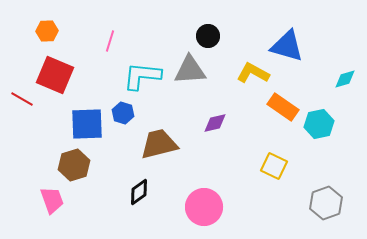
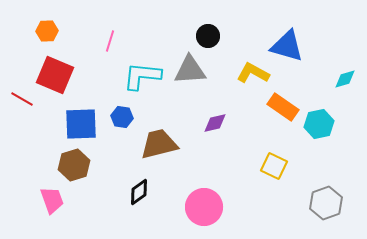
blue hexagon: moved 1 px left, 4 px down; rotated 10 degrees counterclockwise
blue square: moved 6 px left
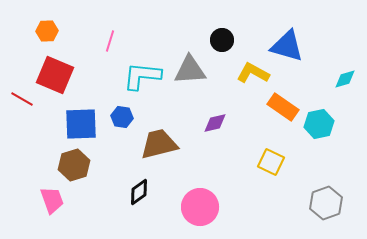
black circle: moved 14 px right, 4 px down
yellow square: moved 3 px left, 4 px up
pink circle: moved 4 px left
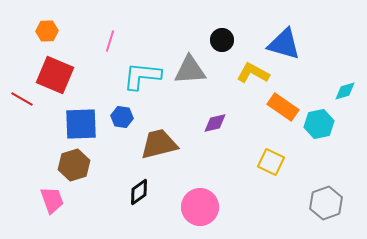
blue triangle: moved 3 px left, 2 px up
cyan diamond: moved 12 px down
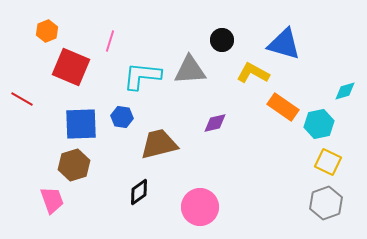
orange hexagon: rotated 20 degrees counterclockwise
red square: moved 16 px right, 8 px up
yellow square: moved 57 px right
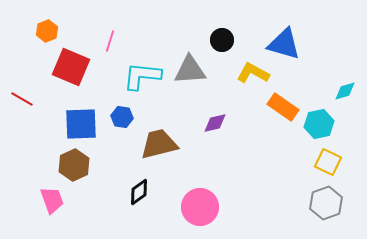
brown hexagon: rotated 8 degrees counterclockwise
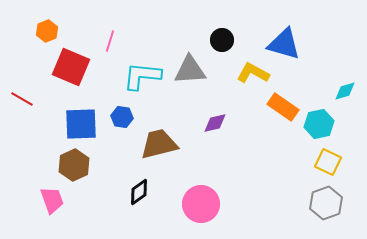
pink circle: moved 1 px right, 3 px up
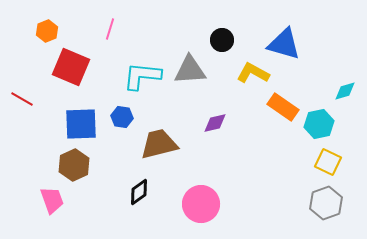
pink line: moved 12 px up
